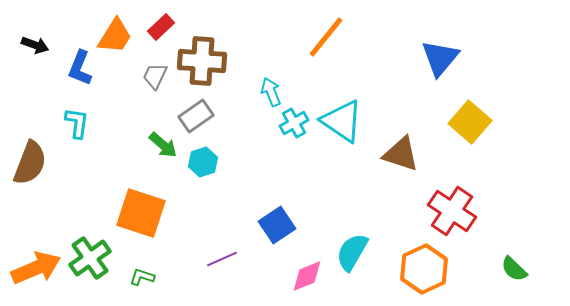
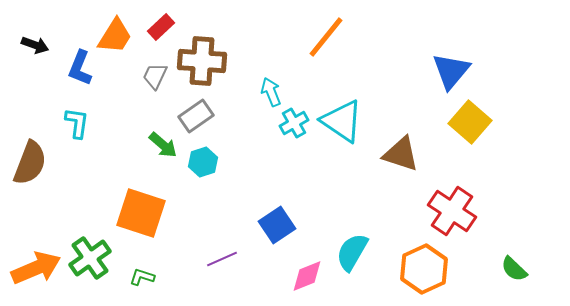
blue triangle: moved 11 px right, 13 px down
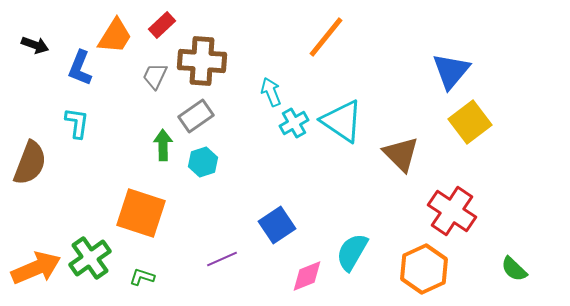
red rectangle: moved 1 px right, 2 px up
yellow square: rotated 12 degrees clockwise
green arrow: rotated 132 degrees counterclockwise
brown triangle: rotated 27 degrees clockwise
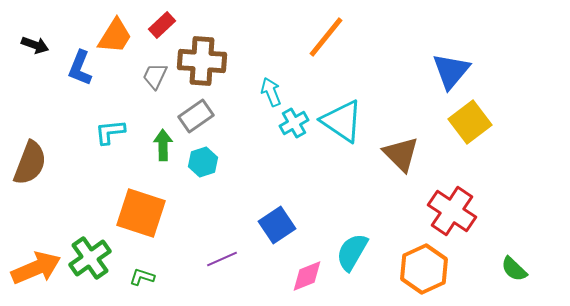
cyan L-shape: moved 33 px right, 9 px down; rotated 104 degrees counterclockwise
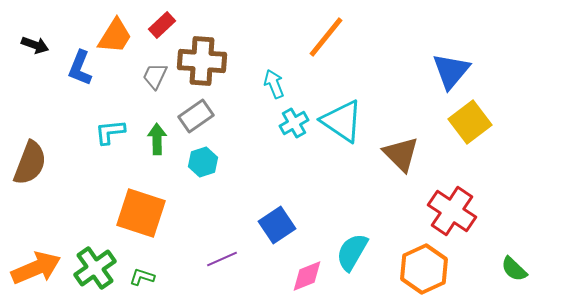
cyan arrow: moved 3 px right, 8 px up
green arrow: moved 6 px left, 6 px up
green cross: moved 5 px right, 10 px down
